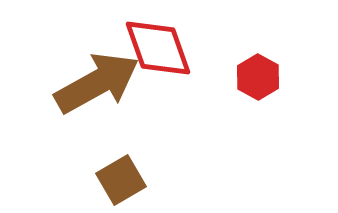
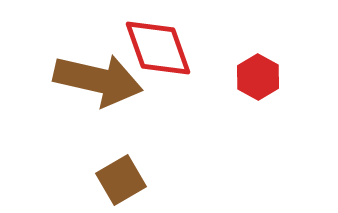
brown arrow: moved 1 px right, 3 px up; rotated 42 degrees clockwise
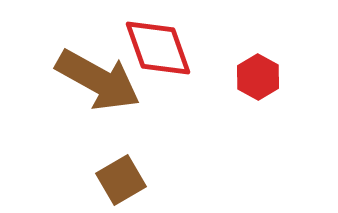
brown arrow: rotated 16 degrees clockwise
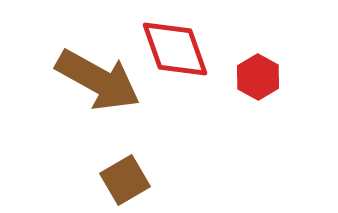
red diamond: moved 17 px right, 1 px down
brown square: moved 4 px right
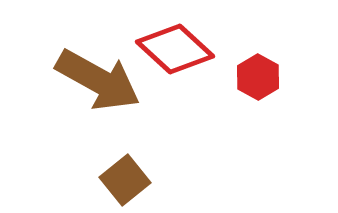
red diamond: rotated 28 degrees counterclockwise
brown square: rotated 9 degrees counterclockwise
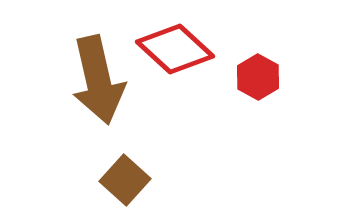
brown arrow: rotated 48 degrees clockwise
brown square: rotated 9 degrees counterclockwise
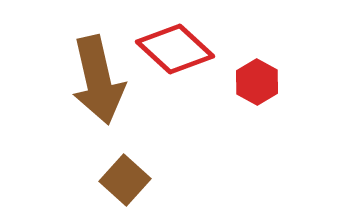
red hexagon: moved 1 px left, 5 px down
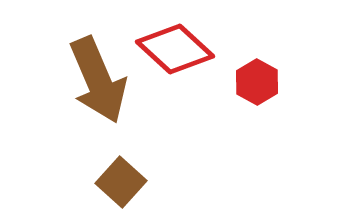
brown arrow: rotated 10 degrees counterclockwise
brown square: moved 4 px left, 2 px down
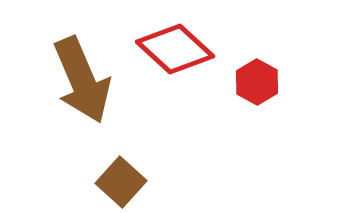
brown arrow: moved 16 px left
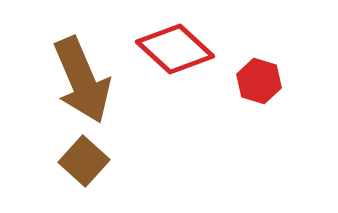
red hexagon: moved 2 px right, 1 px up; rotated 12 degrees counterclockwise
brown square: moved 37 px left, 21 px up
